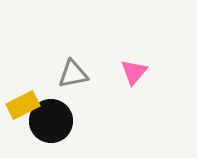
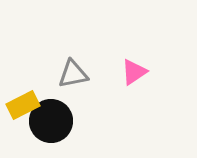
pink triangle: rotated 16 degrees clockwise
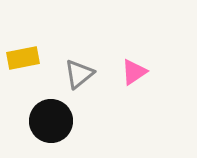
gray triangle: moved 6 px right; rotated 28 degrees counterclockwise
yellow rectangle: moved 47 px up; rotated 16 degrees clockwise
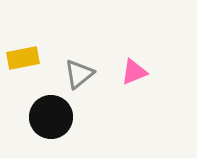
pink triangle: rotated 12 degrees clockwise
black circle: moved 4 px up
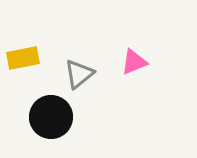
pink triangle: moved 10 px up
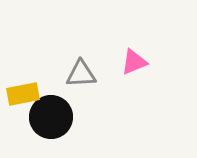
yellow rectangle: moved 36 px down
gray triangle: moved 2 px right; rotated 36 degrees clockwise
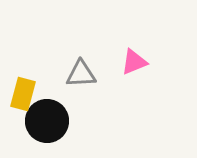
yellow rectangle: rotated 64 degrees counterclockwise
black circle: moved 4 px left, 4 px down
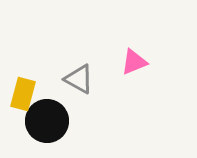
gray triangle: moved 2 px left, 5 px down; rotated 32 degrees clockwise
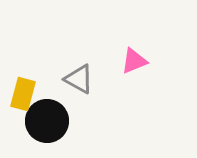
pink triangle: moved 1 px up
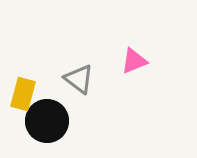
gray triangle: rotated 8 degrees clockwise
